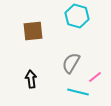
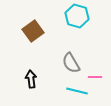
brown square: rotated 30 degrees counterclockwise
gray semicircle: rotated 60 degrees counterclockwise
pink line: rotated 40 degrees clockwise
cyan line: moved 1 px left, 1 px up
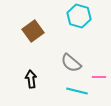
cyan hexagon: moved 2 px right
gray semicircle: rotated 20 degrees counterclockwise
pink line: moved 4 px right
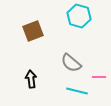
brown square: rotated 15 degrees clockwise
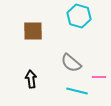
brown square: rotated 20 degrees clockwise
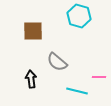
gray semicircle: moved 14 px left, 1 px up
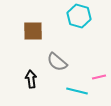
pink line: rotated 16 degrees counterclockwise
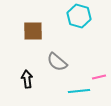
black arrow: moved 4 px left
cyan line: moved 2 px right; rotated 20 degrees counterclockwise
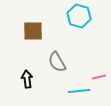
gray semicircle: rotated 20 degrees clockwise
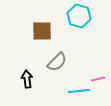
brown square: moved 9 px right
gray semicircle: rotated 105 degrees counterclockwise
pink line: moved 1 px left, 2 px down
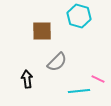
pink line: rotated 40 degrees clockwise
